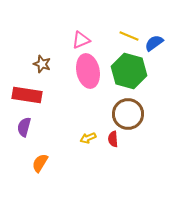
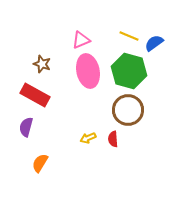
red rectangle: moved 8 px right; rotated 20 degrees clockwise
brown circle: moved 4 px up
purple semicircle: moved 2 px right
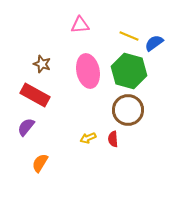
pink triangle: moved 1 px left, 15 px up; rotated 18 degrees clockwise
purple semicircle: rotated 24 degrees clockwise
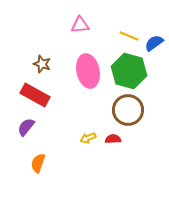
red semicircle: rotated 91 degrees clockwise
orange semicircle: moved 2 px left; rotated 12 degrees counterclockwise
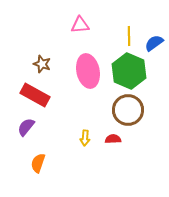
yellow line: rotated 66 degrees clockwise
green hexagon: rotated 8 degrees clockwise
yellow arrow: moved 3 px left; rotated 63 degrees counterclockwise
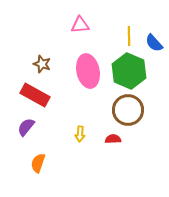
blue semicircle: rotated 96 degrees counterclockwise
yellow arrow: moved 5 px left, 4 px up
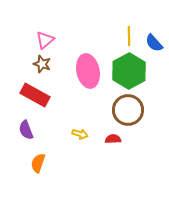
pink triangle: moved 35 px left, 15 px down; rotated 36 degrees counterclockwise
green hexagon: rotated 8 degrees clockwise
purple semicircle: moved 3 px down; rotated 60 degrees counterclockwise
yellow arrow: rotated 77 degrees counterclockwise
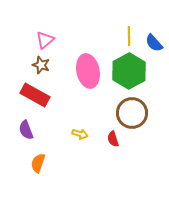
brown star: moved 1 px left, 1 px down
brown circle: moved 4 px right, 3 px down
red semicircle: rotated 105 degrees counterclockwise
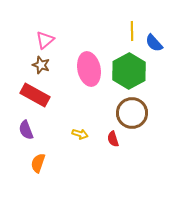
yellow line: moved 3 px right, 5 px up
pink ellipse: moved 1 px right, 2 px up
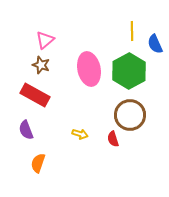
blue semicircle: moved 1 px right, 1 px down; rotated 18 degrees clockwise
brown circle: moved 2 px left, 2 px down
